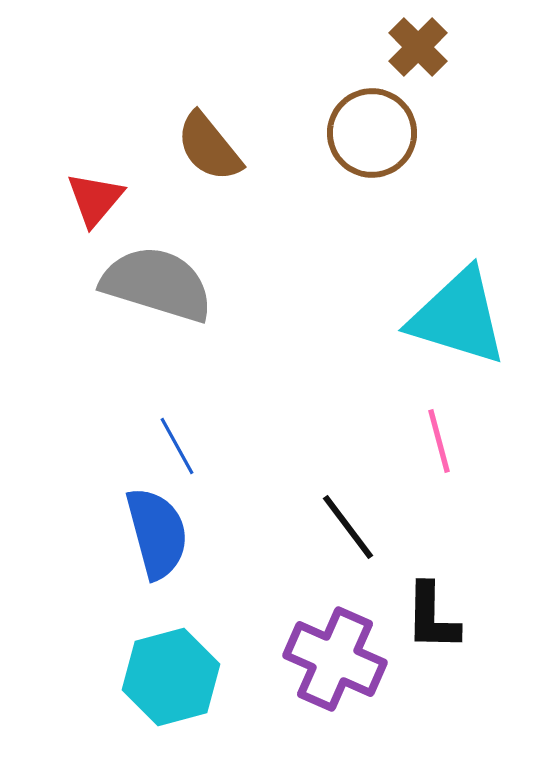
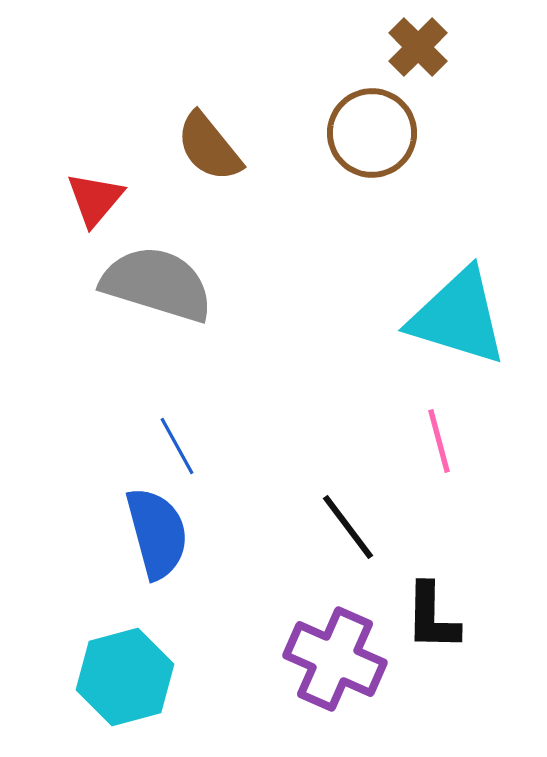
cyan hexagon: moved 46 px left
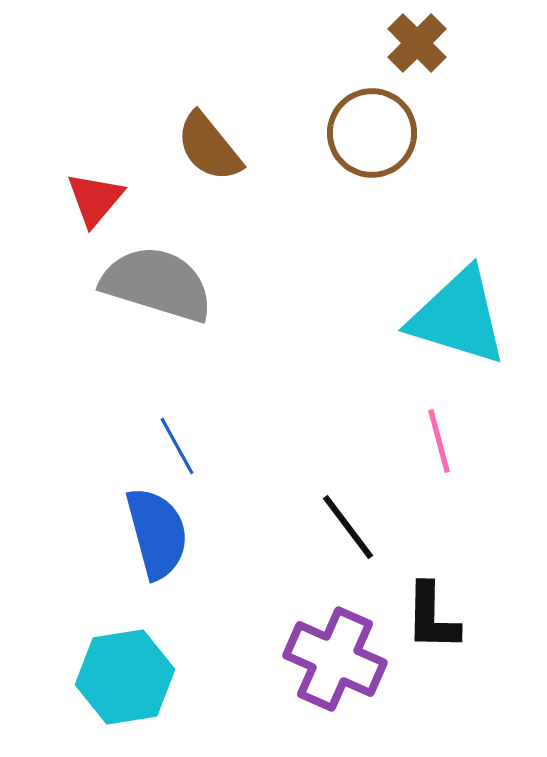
brown cross: moved 1 px left, 4 px up
cyan hexagon: rotated 6 degrees clockwise
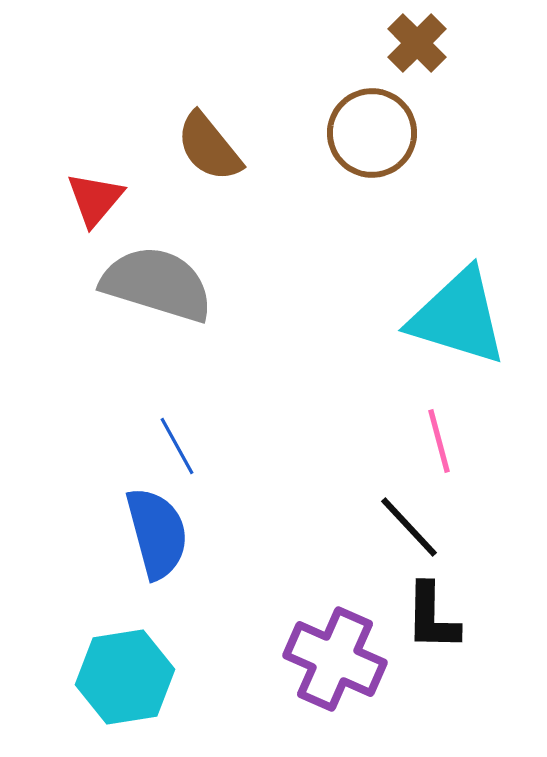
black line: moved 61 px right; rotated 6 degrees counterclockwise
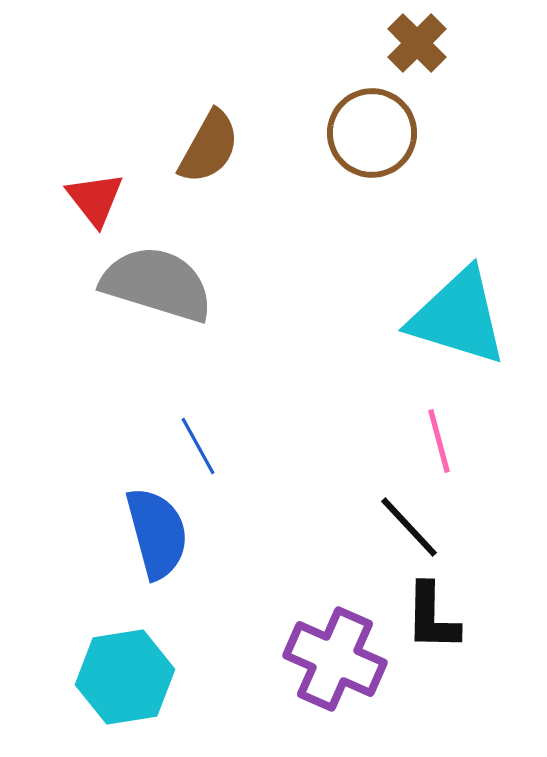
brown semicircle: rotated 112 degrees counterclockwise
red triangle: rotated 18 degrees counterclockwise
blue line: moved 21 px right
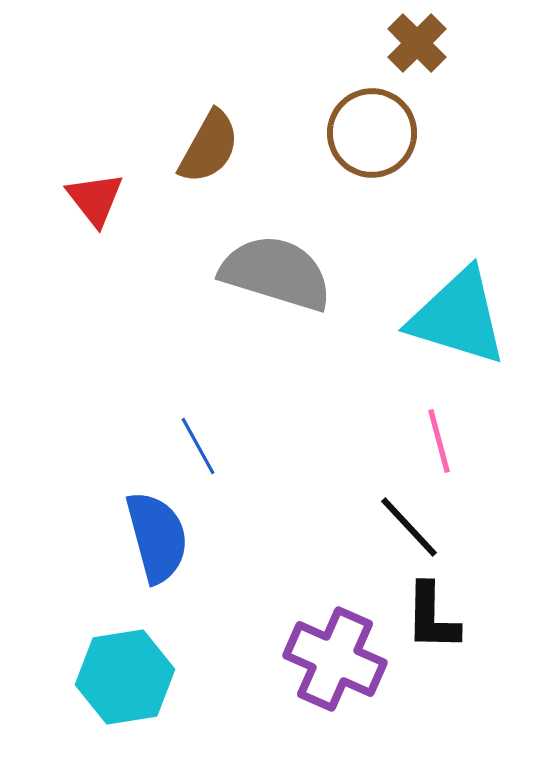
gray semicircle: moved 119 px right, 11 px up
blue semicircle: moved 4 px down
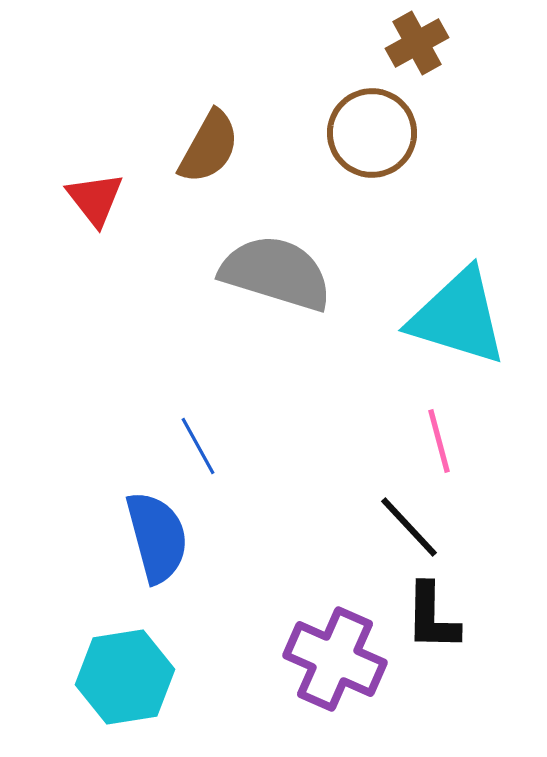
brown cross: rotated 16 degrees clockwise
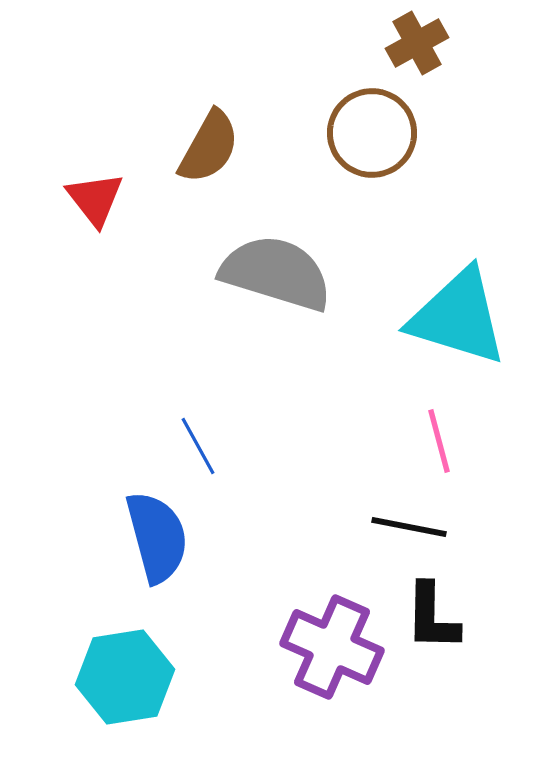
black line: rotated 36 degrees counterclockwise
purple cross: moved 3 px left, 12 px up
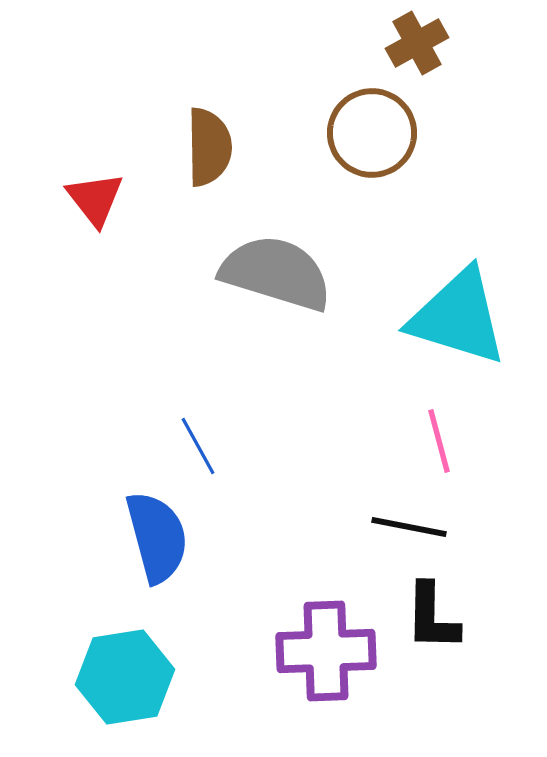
brown semicircle: rotated 30 degrees counterclockwise
purple cross: moved 6 px left, 4 px down; rotated 26 degrees counterclockwise
